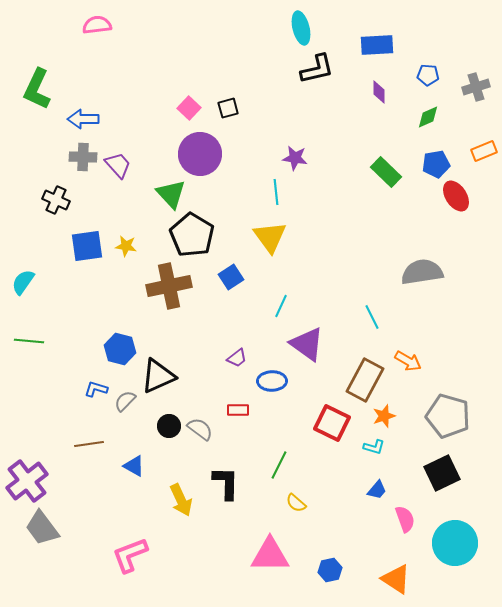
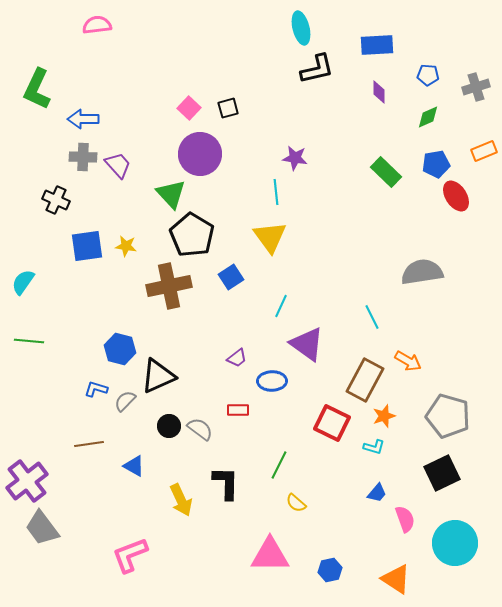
blue trapezoid at (377, 490): moved 3 px down
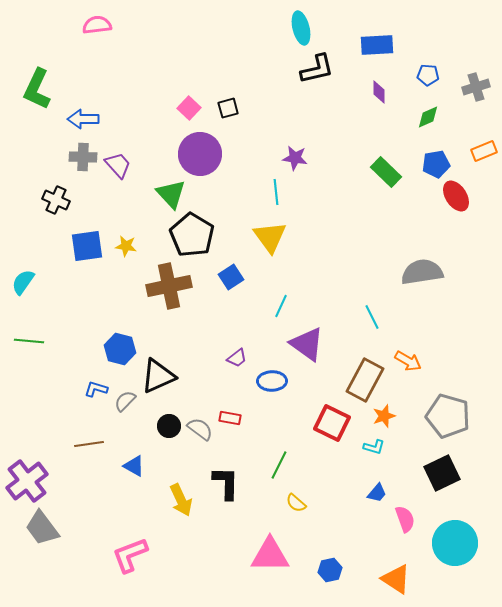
red rectangle at (238, 410): moved 8 px left, 8 px down; rotated 10 degrees clockwise
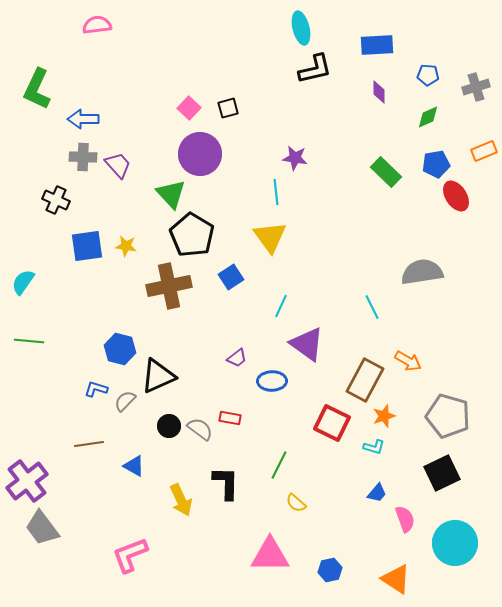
black L-shape at (317, 69): moved 2 px left
cyan line at (372, 317): moved 10 px up
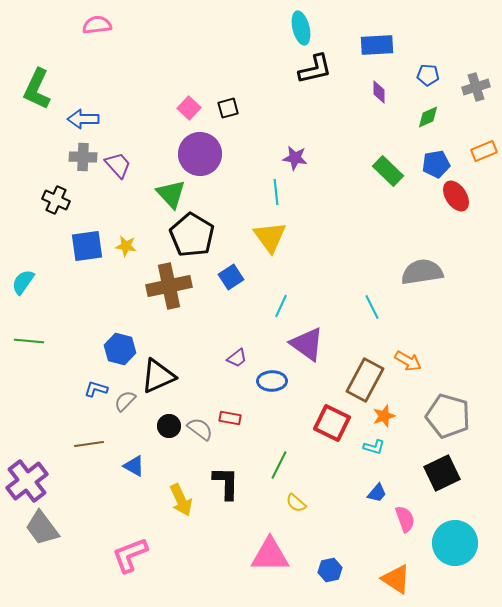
green rectangle at (386, 172): moved 2 px right, 1 px up
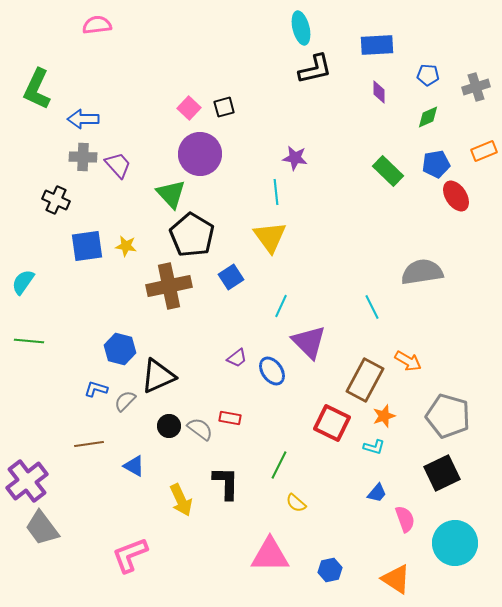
black square at (228, 108): moved 4 px left, 1 px up
purple triangle at (307, 344): moved 2 px right, 2 px up; rotated 9 degrees clockwise
blue ellipse at (272, 381): moved 10 px up; rotated 56 degrees clockwise
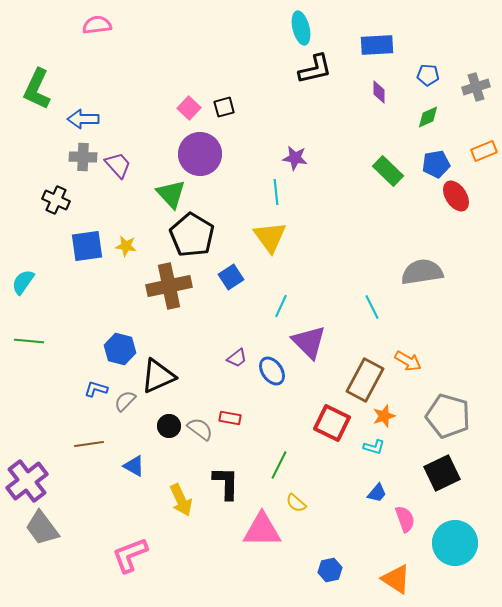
pink triangle at (270, 555): moved 8 px left, 25 px up
